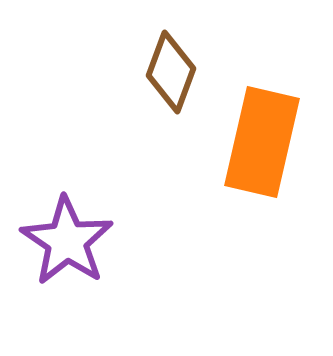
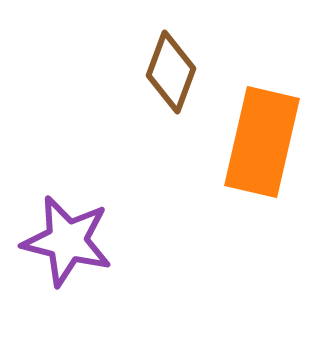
purple star: rotated 20 degrees counterclockwise
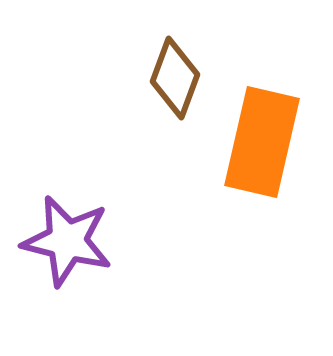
brown diamond: moved 4 px right, 6 px down
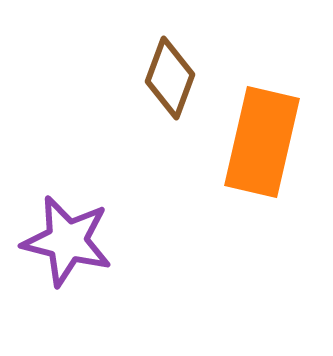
brown diamond: moved 5 px left
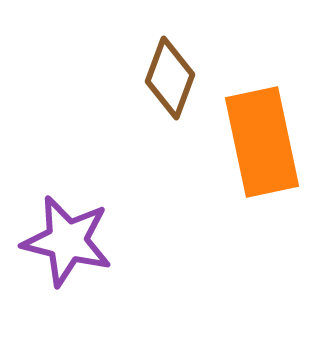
orange rectangle: rotated 25 degrees counterclockwise
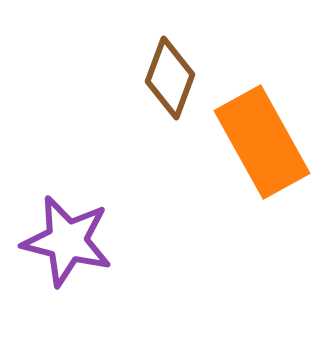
orange rectangle: rotated 17 degrees counterclockwise
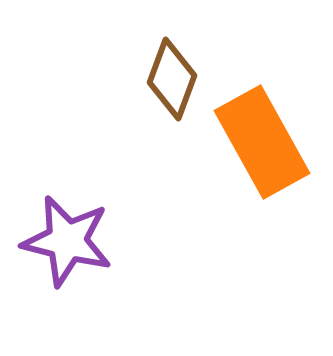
brown diamond: moved 2 px right, 1 px down
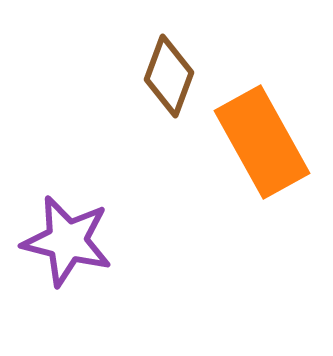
brown diamond: moved 3 px left, 3 px up
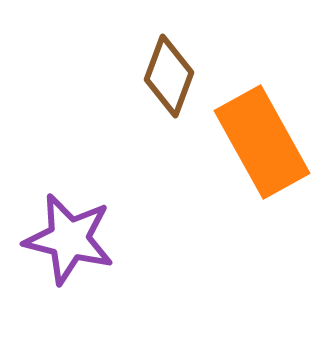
purple star: moved 2 px right, 2 px up
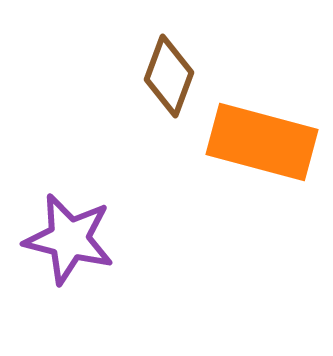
orange rectangle: rotated 46 degrees counterclockwise
